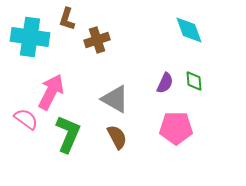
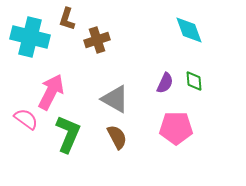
cyan cross: rotated 6 degrees clockwise
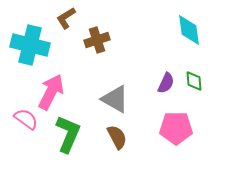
brown L-shape: moved 1 px left, 1 px up; rotated 40 degrees clockwise
cyan diamond: rotated 12 degrees clockwise
cyan cross: moved 8 px down
purple semicircle: moved 1 px right
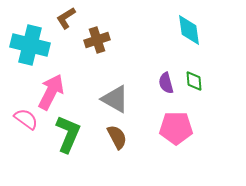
purple semicircle: rotated 140 degrees clockwise
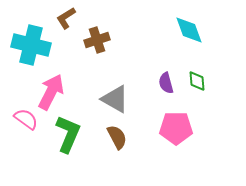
cyan diamond: rotated 12 degrees counterclockwise
cyan cross: moved 1 px right
green diamond: moved 3 px right
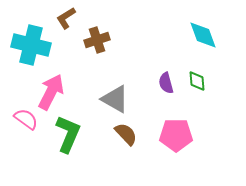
cyan diamond: moved 14 px right, 5 px down
pink pentagon: moved 7 px down
brown semicircle: moved 9 px right, 3 px up; rotated 15 degrees counterclockwise
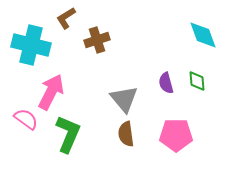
gray triangle: moved 9 px right; rotated 20 degrees clockwise
brown semicircle: rotated 145 degrees counterclockwise
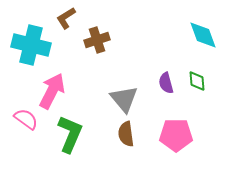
pink arrow: moved 1 px right, 1 px up
green L-shape: moved 2 px right
